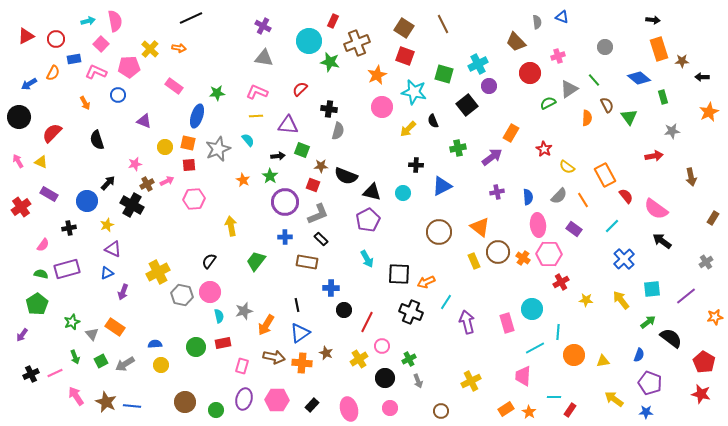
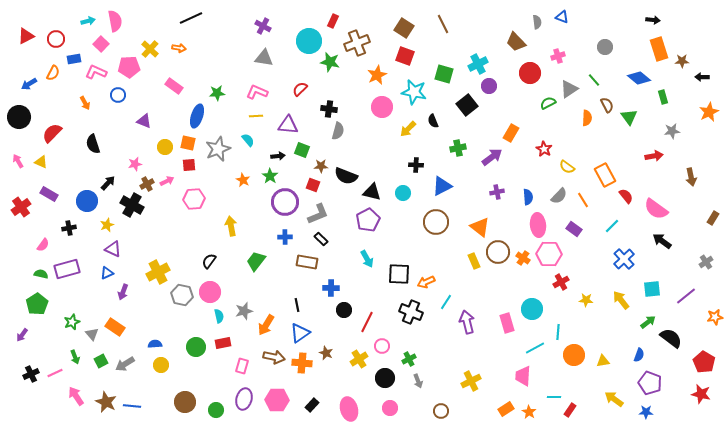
black semicircle at (97, 140): moved 4 px left, 4 px down
brown circle at (439, 232): moved 3 px left, 10 px up
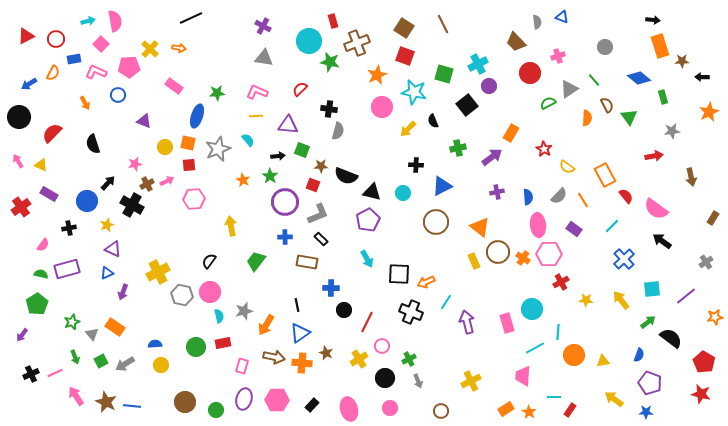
red rectangle at (333, 21): rotated 40 degrees counterclockwise
orange rectangle at (659, 49): moved 1 px right, 3 px up
yellow triangle at (41, 162): moved 3 px down
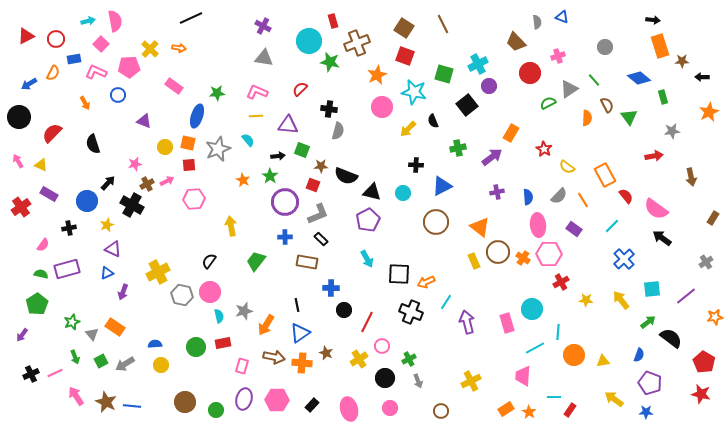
black arrow at (662, 241): moved 3 px up
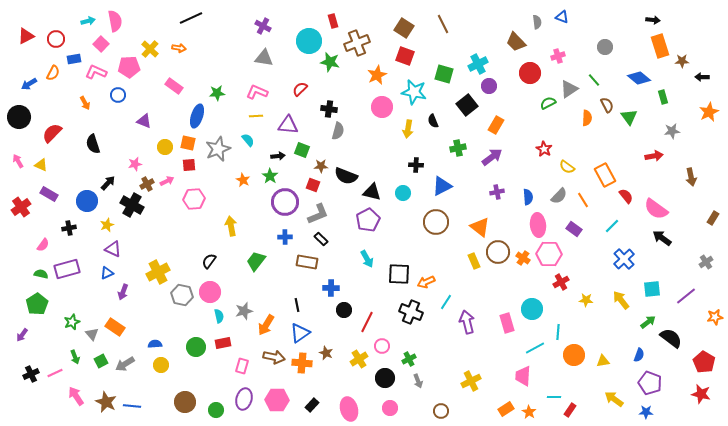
yellow arrow at (408, 129): rotated 36 degrees counterclockwise
orange rectangle at (511, 133): moved 15 px left, 8 px up
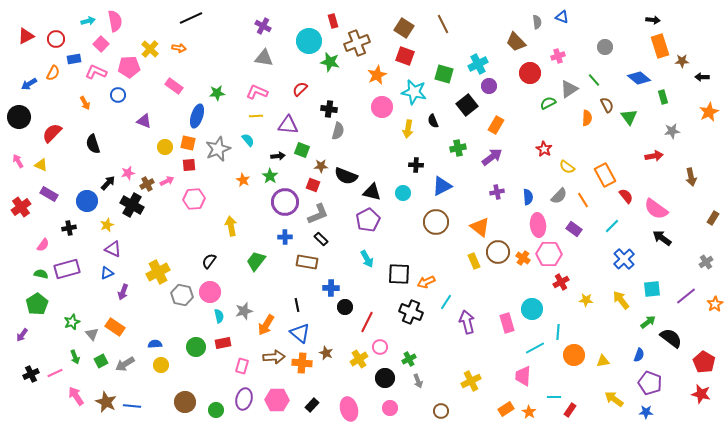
pink star at (135, 164): moved 7 px left, 9 px down
black circle at (344, 310): moved 1 px right, 3 px up
orange star at (715, 317): moved 13 px up; rotated 21 degrees counterclockwise
blue triangle at (300, 333): rotated 45 degrees counterclockwise
pink circle at (382, 346): moved 2 px left, 1 px down
brown arrow at (274, 357): rotated 15 degrees counterclockwise
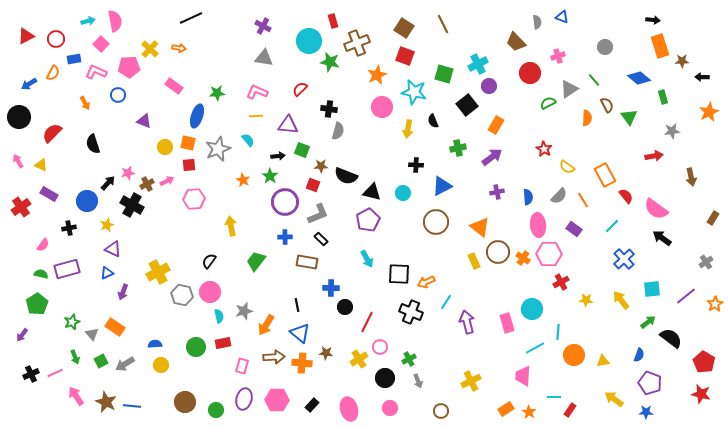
brown star at (326, 353): rotated 16 degrees counterclockwise
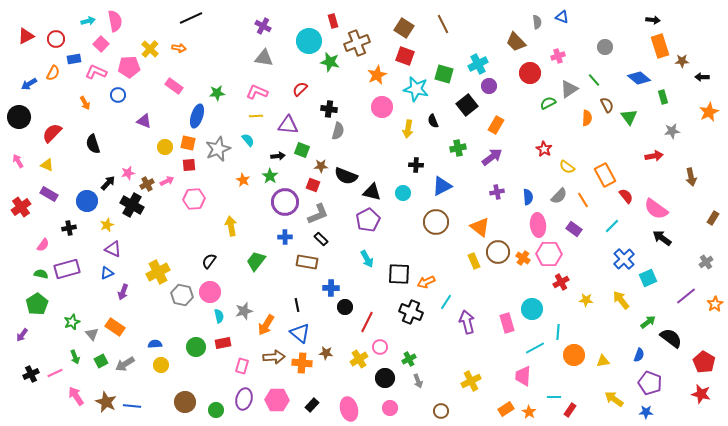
cyan star at (414, 92): moved 2 px right, 3 px up
yellow triangle at (41, 165): moved 6 px right
cyan square at (652, 289): moved 4 px left, 11 px up; rotated 18 degrees counterclockwise
